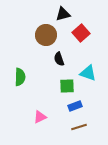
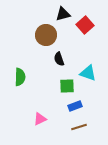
red square: moved 4 px right, 8 px up
pink triangle: moved 2 px down
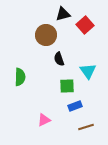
cyan triangle: moved 2 px up; rotated 36 degrees clockwise
pink triangle: moved 4 px right, 1 px down
brown line: moved 7 px right
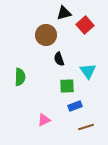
black triangle: moved 1 px right, 1 px up
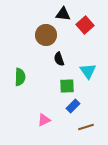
black triangle: moved 1 px left, 1 px down; rotated 21 degrees clockwise
blue rectangle: moved 2 px left; rotated 24 degrees counterclockwise
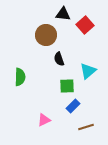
cyan triangle: rotated 24 degrees clockwise
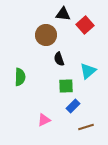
green square: moved 1 px left
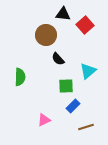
black semicircle: moved 1 px left; rotated 24 degrees counterclockwise
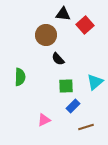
cyan triangle: moved 7 px right, 11 px down
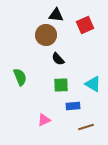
black triangle: moved 7 px left, 1 px down
red square: rotated 18 degrees clockwise
green semicircle: rotated 24 degrees counterclockwise
cyan triangle: moved 2 px left, 2 px down; rotated 48 degrees counterclockwise
green square: moved 5 px left, 1 px up
blue rectangle: rotated 40 degrees clockwise
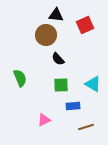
green semicircle: moved 1 px down
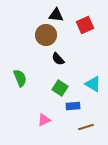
green square: moved 1 px left, 3 px down; rotated 35 degrees clockwise
